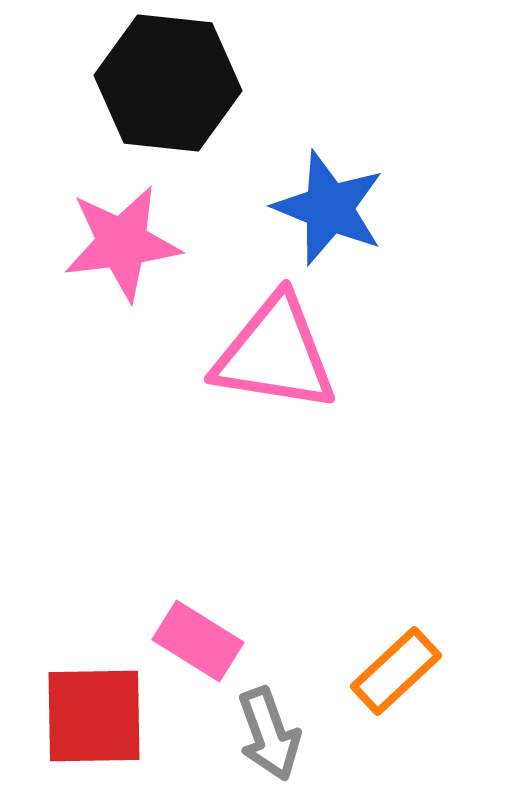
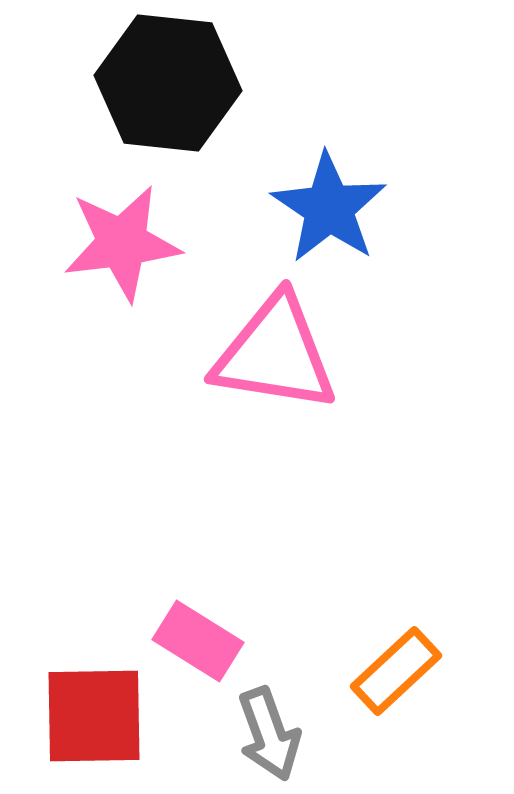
blue star: rotated 12 degrees clockwise
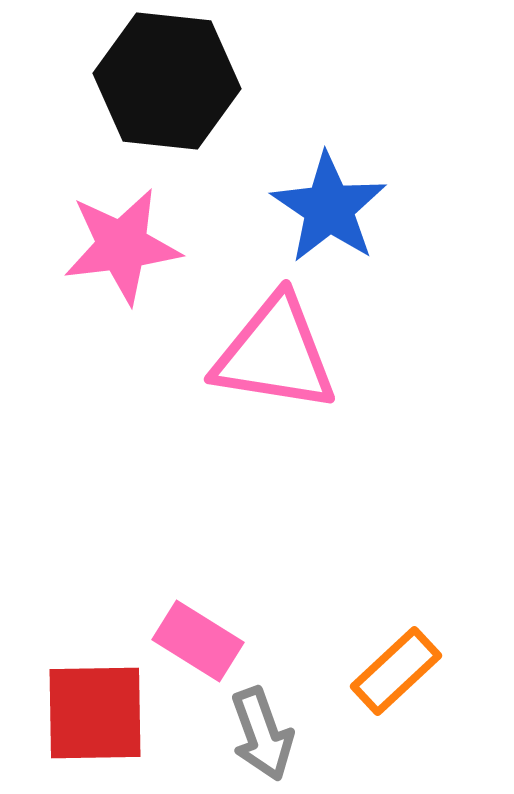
black hexagon: moved 1 px left, 2 px up
pink star: moved 3 px down
red square: moved 1 px right, 3 px up
gray arrow: moved 7 px left
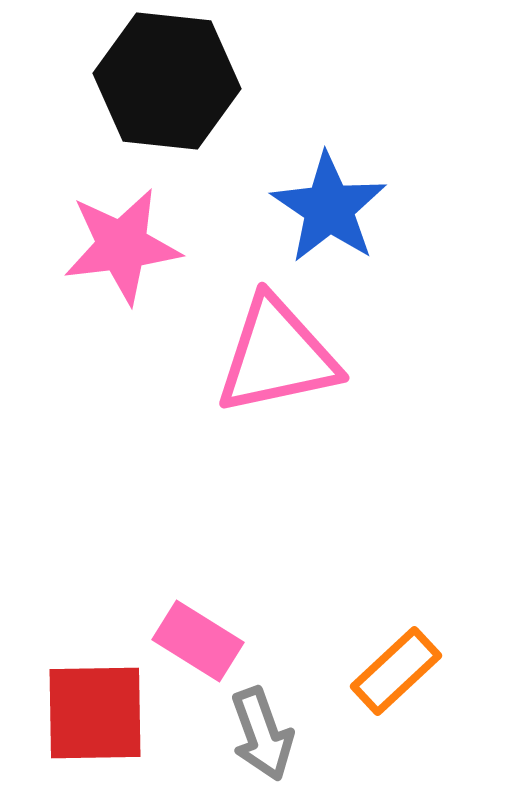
pink triangle: moved 2 px right, 2 px down; rotated 21 degrees counterclockwise
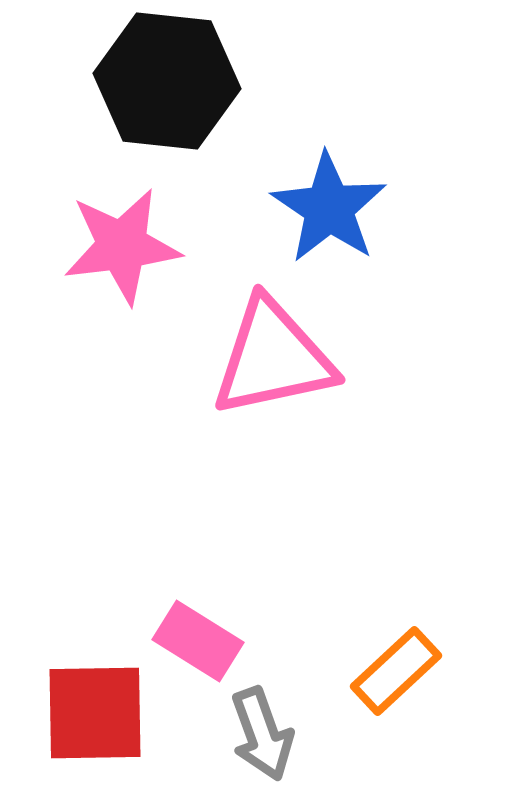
pink triangle: moved 4 px left, 2 px down
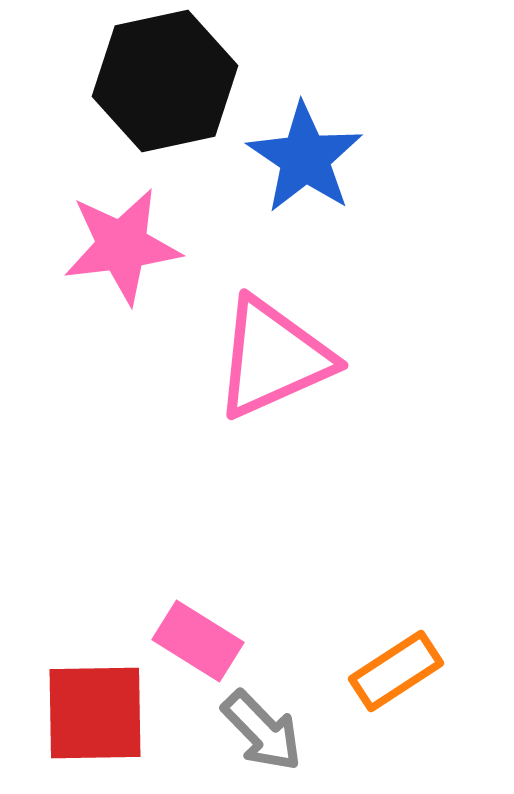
black hexagon: moved 2 px left; rotated 18 degrees counterclockwise
blue star: moved 24 px left, 50 px up
pink triangle: rotated 12 degrees counterclockwise
orange rectangle: rotated 10 degrees clockwise
gray arrow: moved 3 px up; rotated 24 degrees counterclockwise
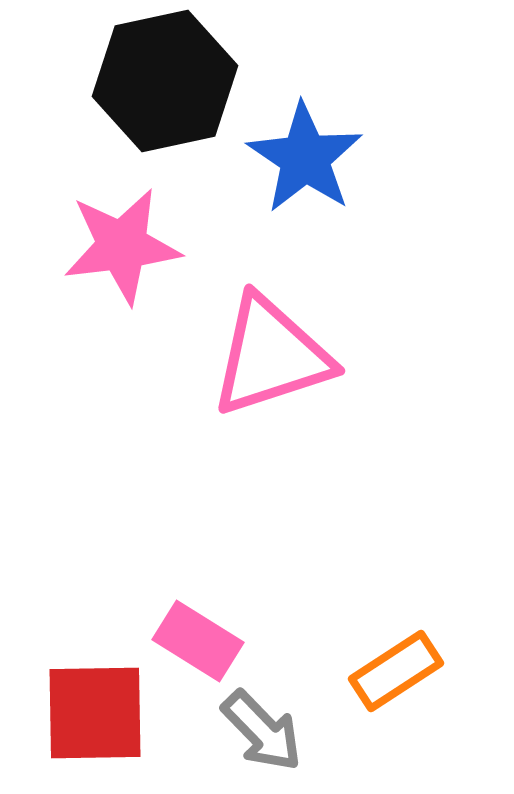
pink triangle: moved 2 px left, 2 px up; rotated 6 degrees clockwise
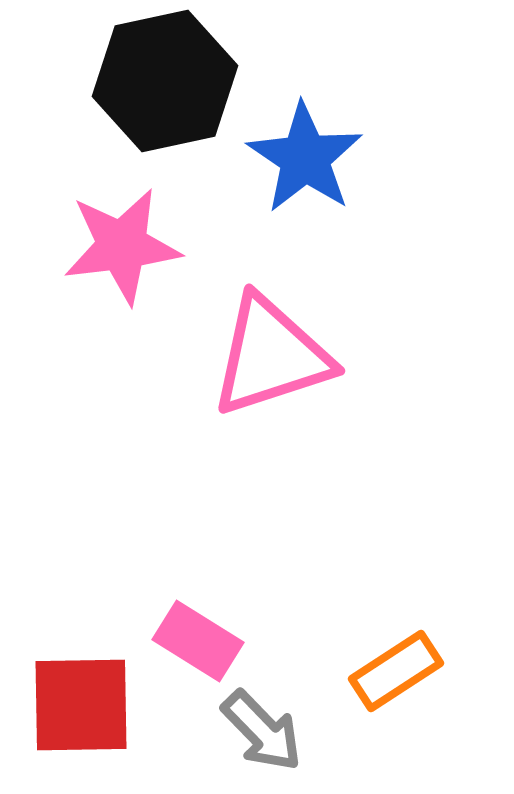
red square: moved 14 px left, 8 px up
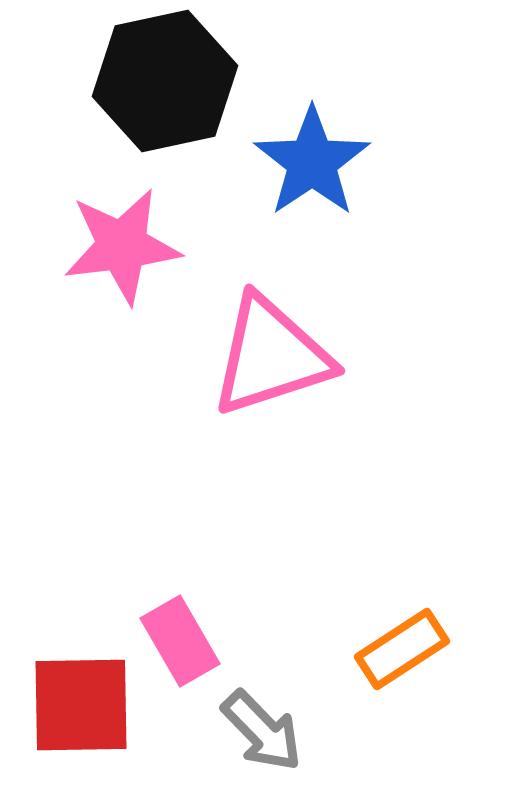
blue star: moved 7 px right, 4 px down; rotated 4 degrees clockwise
pink rectangle: moved 18 px left; rotated 28 degrees clockwise
orange rectangle: moved 6 px right, 22 px up
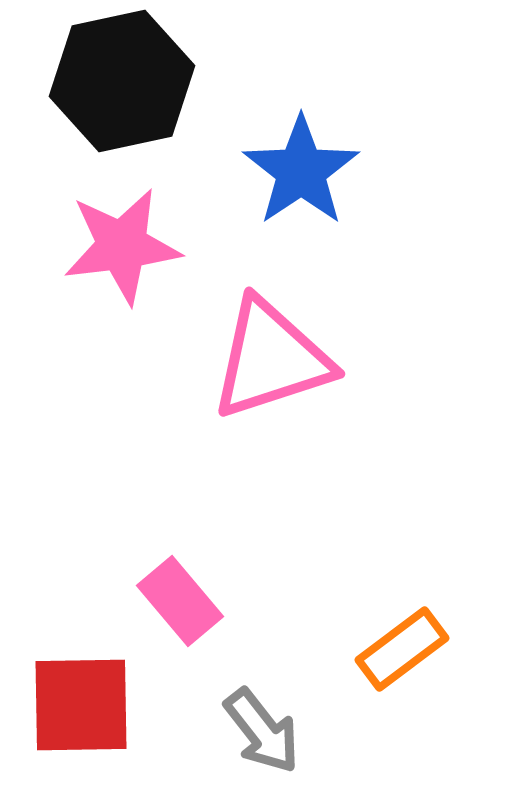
black hexagon: moved 43 px left
blue star: moved 11 px left, 9 px down
pink triangle: moved 3 px down
pink rectangle: moved 40 px up; rotated 10 degrees counterclockwise
orange rectangle: rotated 4 degrees counterclockwise
gray arrow: rotated 6 degrees clockwise
